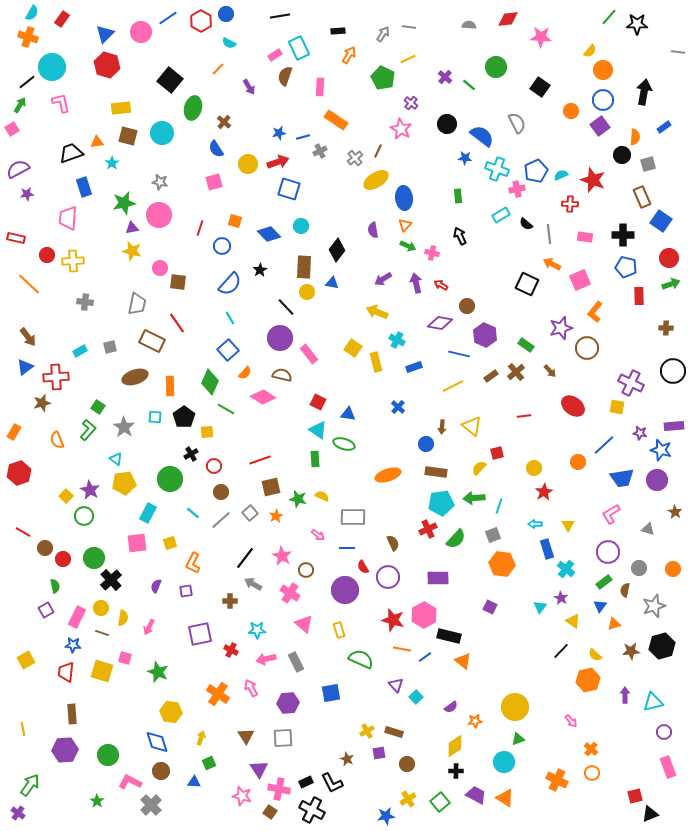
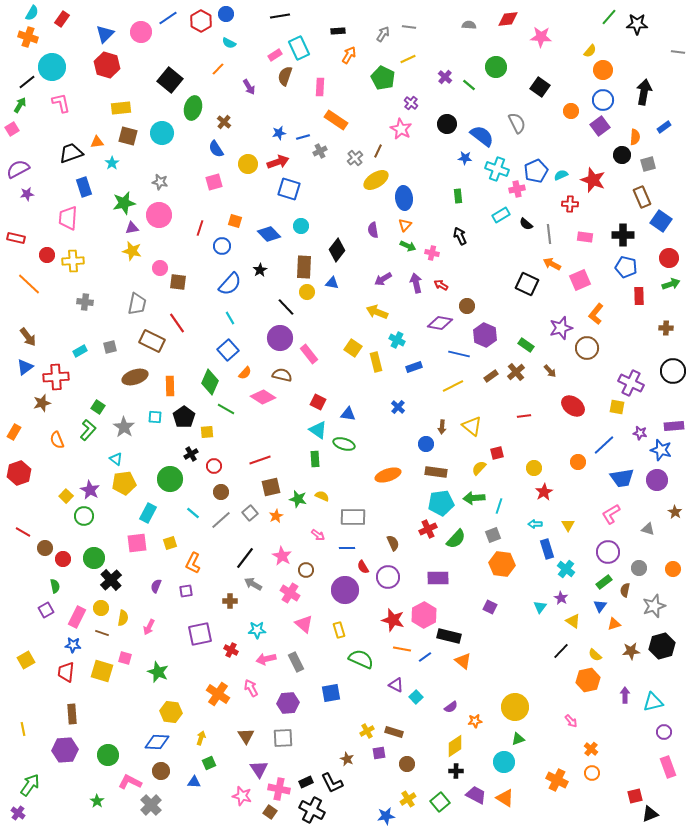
orange L-shape at (595, 312): moved 1 px right, 2 px down
purple triangle at (396, 685): rotated 21 degrees counterclockwise
blue diamond at (157, 742): rotated 70 degrees counterclockwise
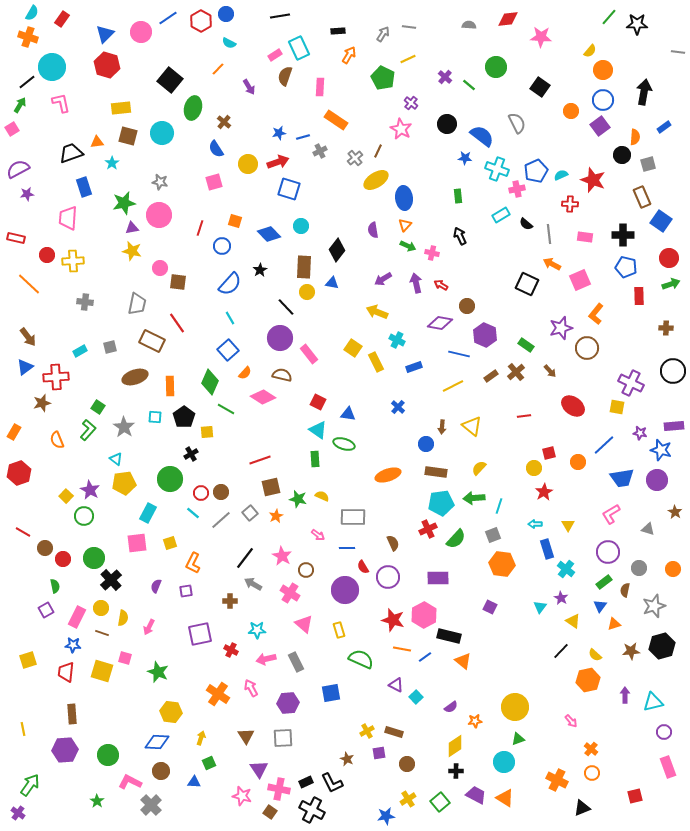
yellow rectangle at (376, 362): rotated 12 degrees counterclockwise
red square at (497, 453): moved 52 px right
red circle at (214, 466): moved 13 px left, 27 px down
yellow square at (26, 660): moved 2 px right; rotated 12 degrees clockwise
black triangle at (650, 814): moved 68 px left, 6 px up
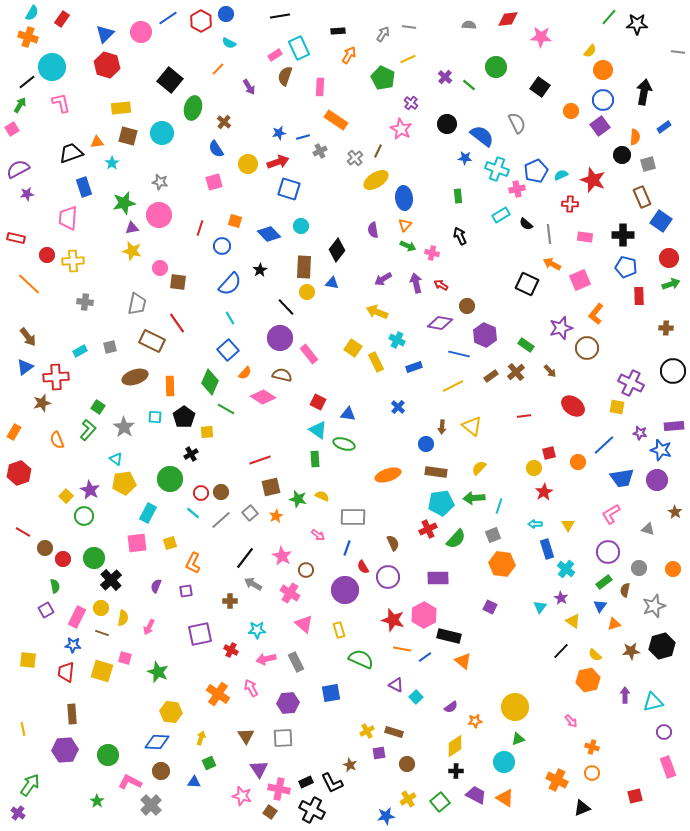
blue line at (347, 548): rotated 70 degrees counterclockwise
yellow square at (28, 660): rotated 24 degrees clockwise
orange cross at (591, 749): moved 1 px right, 2 px up; rotated 24 degrees counterclockwise
brown star at (347, 759): moved 3 px right, 6 px down
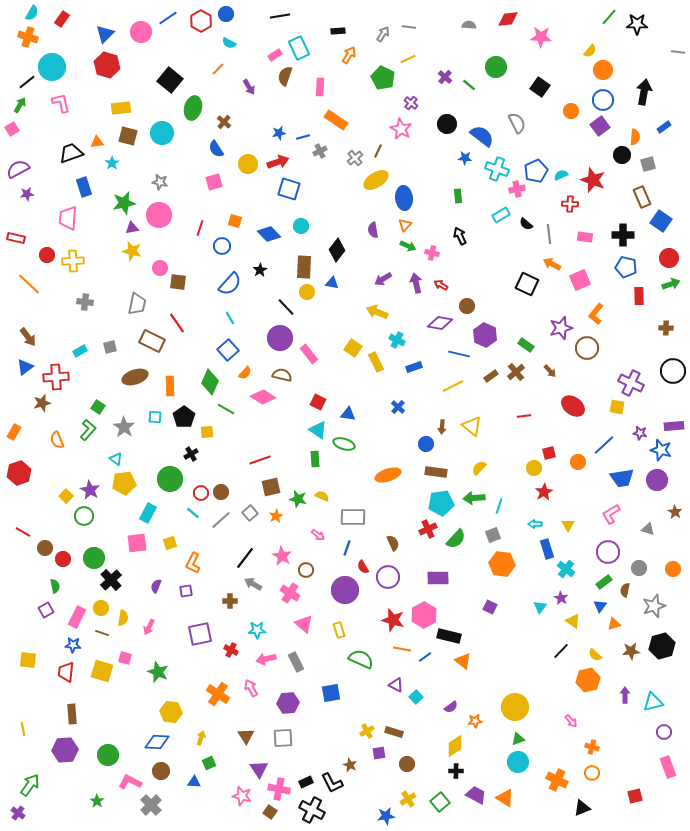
cyan circle at (504, 762): moved 14 px right
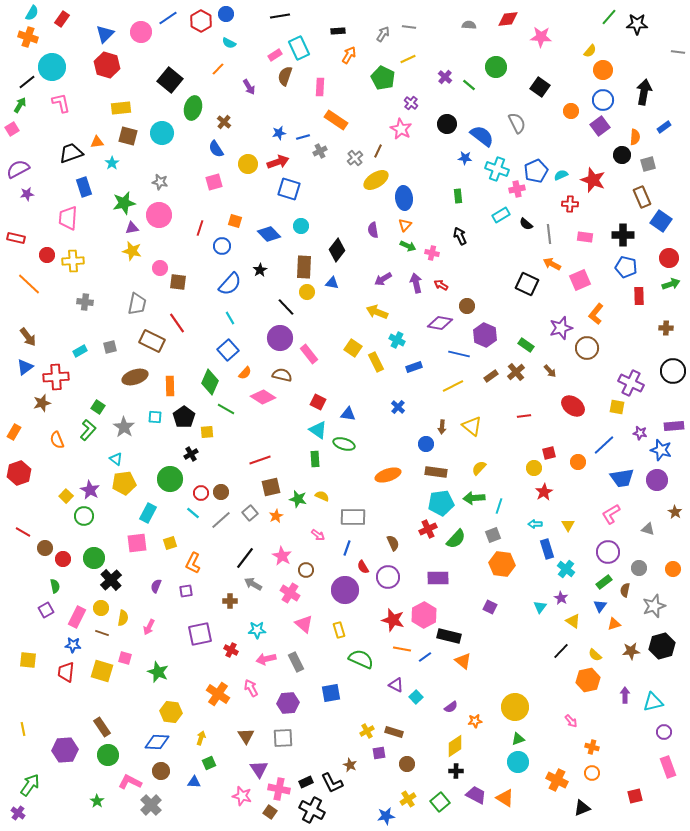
brown rectangle at (72, 714): moved 30 px right, 13 px down; rotated 30 degrees counterclockwise
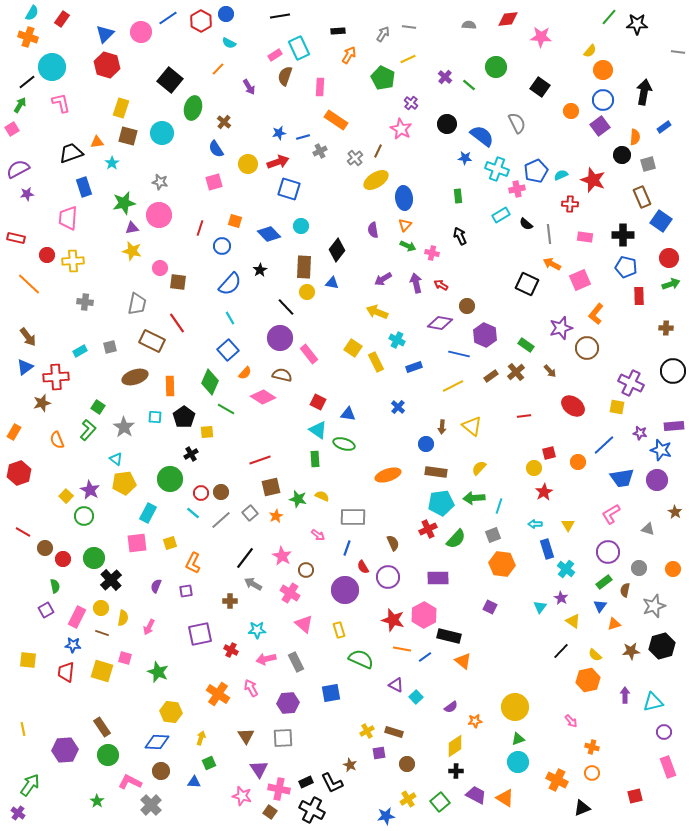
yellow rectangle at (121, 108): rotated 66 degrees counterclockwise
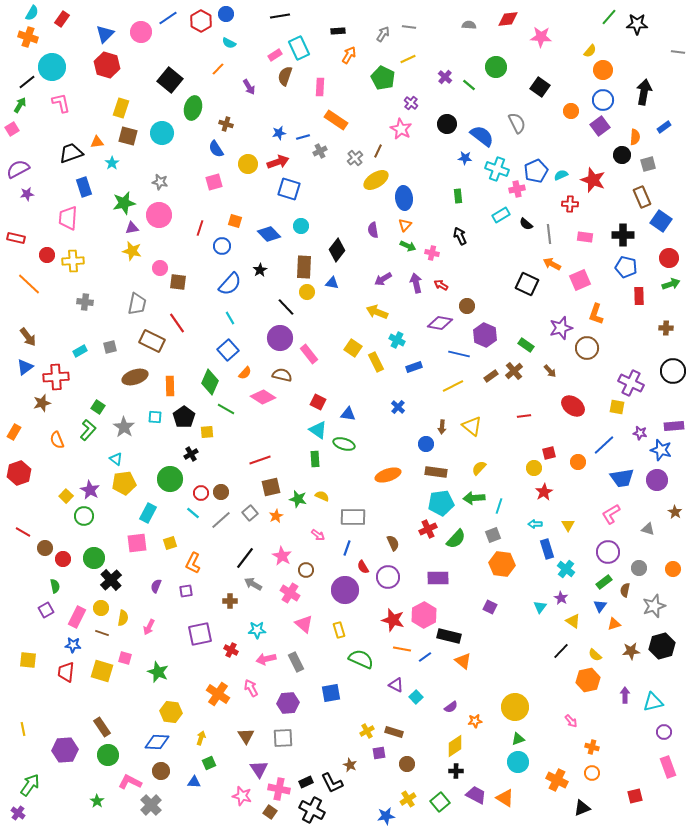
brown cross at (224, 122): moved 2 px right, 2 px down; rotated 24 degrees counterclockwise
orange L-shape at (596, 314): rotated 20 degrees counterclockwise
brown cross at (516, 372): moved 2 px left, 1 px up
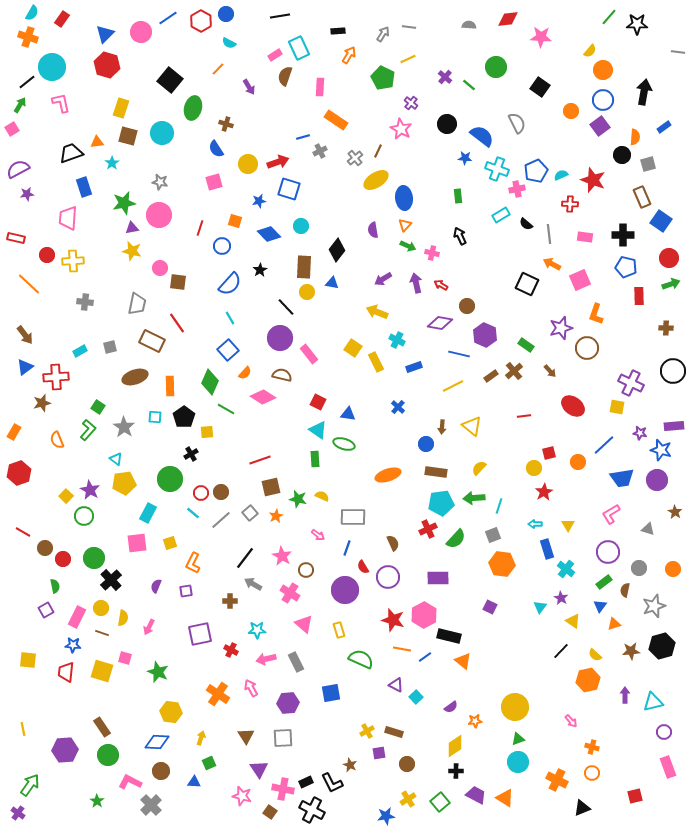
blue star at (279, 133): moved 20 px left, 68 px down
brown arrow at (28, 337): moved 3 px left, 2 px up
pink cross at (279, 789): moved 4 px right
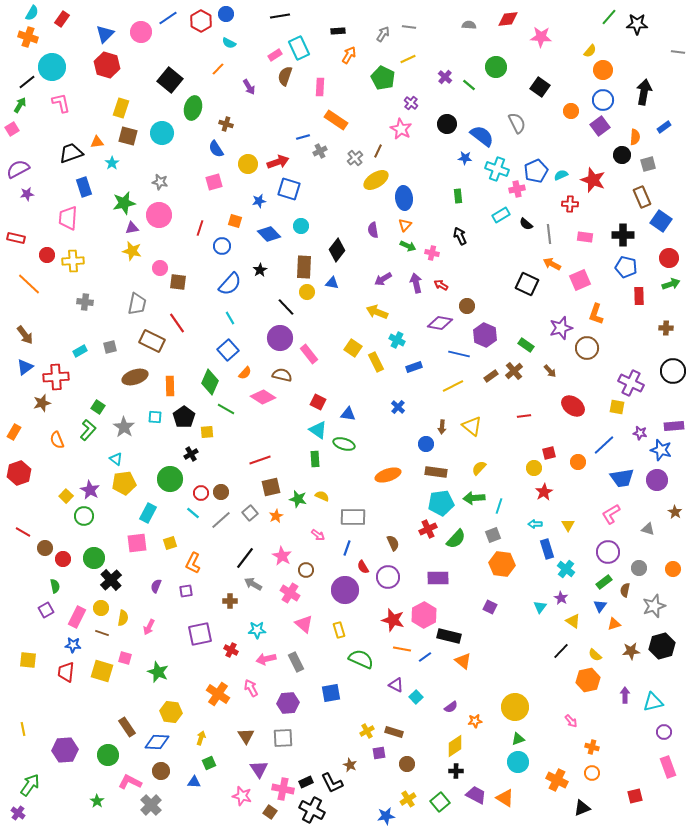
brown rectangle at (102, 727): moved 25 px right
